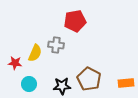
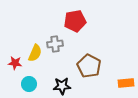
gray cross: moved 1 px left, 1 px up; rotated 14 degrees counterclockwise
brown pentagon: moved 13 px up
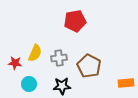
gray cross: moved 4 px right, 14 px down
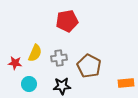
red pentagon: moved 8 px left
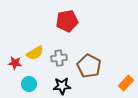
yellow semicircle: rotated 36 degrees clockwise
orange rectangle: rotated 42 degrees counterclockwise
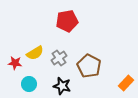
gray cross: rotated 28 degrees counterclockwise
black star: rotated 18 degrees clockwise
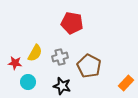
red pentagon: moved 5 px right, 2 px down; rotated 20 degrees clockwise
yellow semicircle: rotated 30 degrees counterclockwise
gray cross: moved 1 px right, 1 px up; rotated 21 degrees clockwise
cyan circle: moved 1 px left, 2 px up
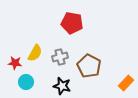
cyan circle: moved 2 px left
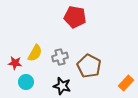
red pentagon: moved 3 px right, 6 px up
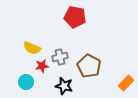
yellow semicircle: moved 3 px left, 5 px up; rotated 84 degrees clockwise
red star: moved 27 px right, 3 px down; rotated 16 degrees counterclockwise
black star: moved 2 px right
